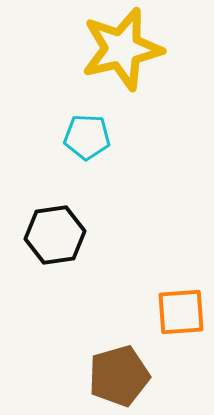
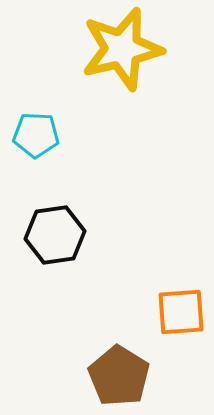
cyan pentagon: moved 51 px left, 2 px up
brown pentagon: rotated 24 degrees counterclockwise
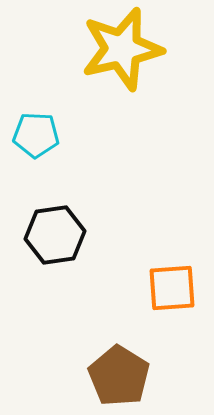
orange square: moved 9 px left, 24 px up
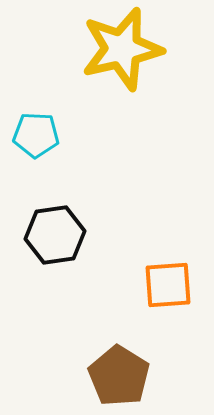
orange square: moved 4 px left, 3 px up
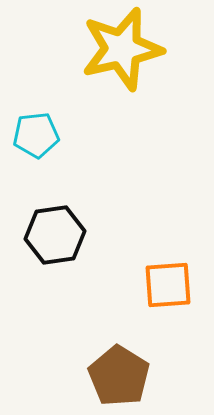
cyan pentagon: rotated 9 degrees counterclockwise
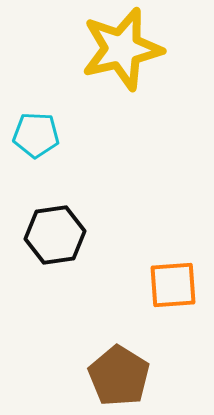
cyan pentagon: rotated 9 degrees clockwise
orange square: moved 5 px right
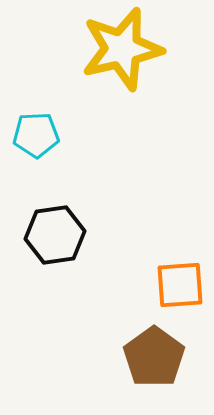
cyan pentagon: rotated 6 degrees counterclockwise
orange square: moved 7 px right
brown pentagon: moved 35 px right, 19 px up; rotated 4 degrees clockwise
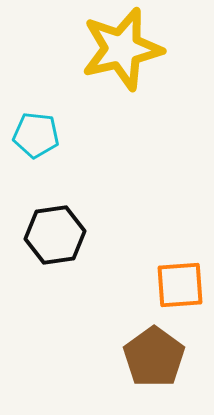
cyan pentagon: rotated 9 degrees clockwise
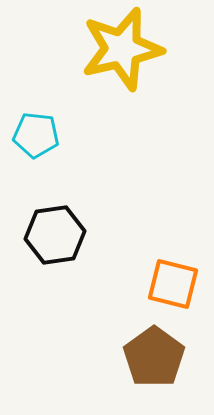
orange square: moved 7 px left, 1 px up; rotated 18 degrees clockwise
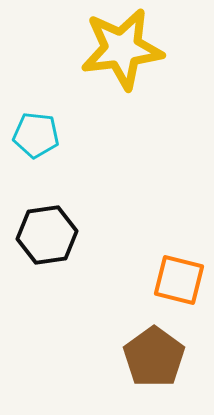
yellow star: rotated 6 degrees clockwise
black hexagon: moved 8 px left
orange square: moved 6 px right, 4 px up
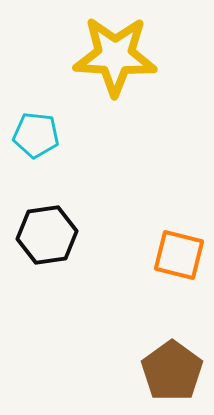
yellow star: moved 7 px left, 7 px down; rotated 10 degrees clockwise
orange square: moved 25 px up
brown pentagon: moved 18 px right, 14 px down
